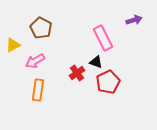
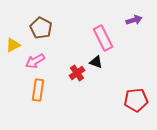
red pentagon: moved 28 px right, 18 px down; rotated 20 degrees clockwise
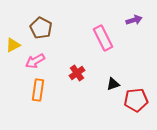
black triangle: moved 17 px right, 22 px down; rotated 40 degrees counterclockwise
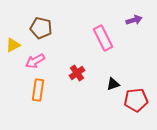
brown pentagon: rotated 15 degrees counterclockwise
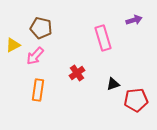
pink rectangle: rotated 10 degrees clockwise
pink arrow: moved 5 px up; rotated 18 degrees counterclockwise
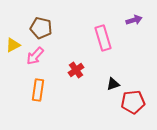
red cross: moved 1 px left, 3 px up
red pentagon: moved 3 px left, 2 px down
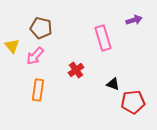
yellow triangle: moved 1 px left, 1 px down; rotated 42 degrees counterclockwise
black triangle: rotated 40 degrees clockwise
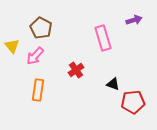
brown pentagon: rotated 15 degrees clockwise
